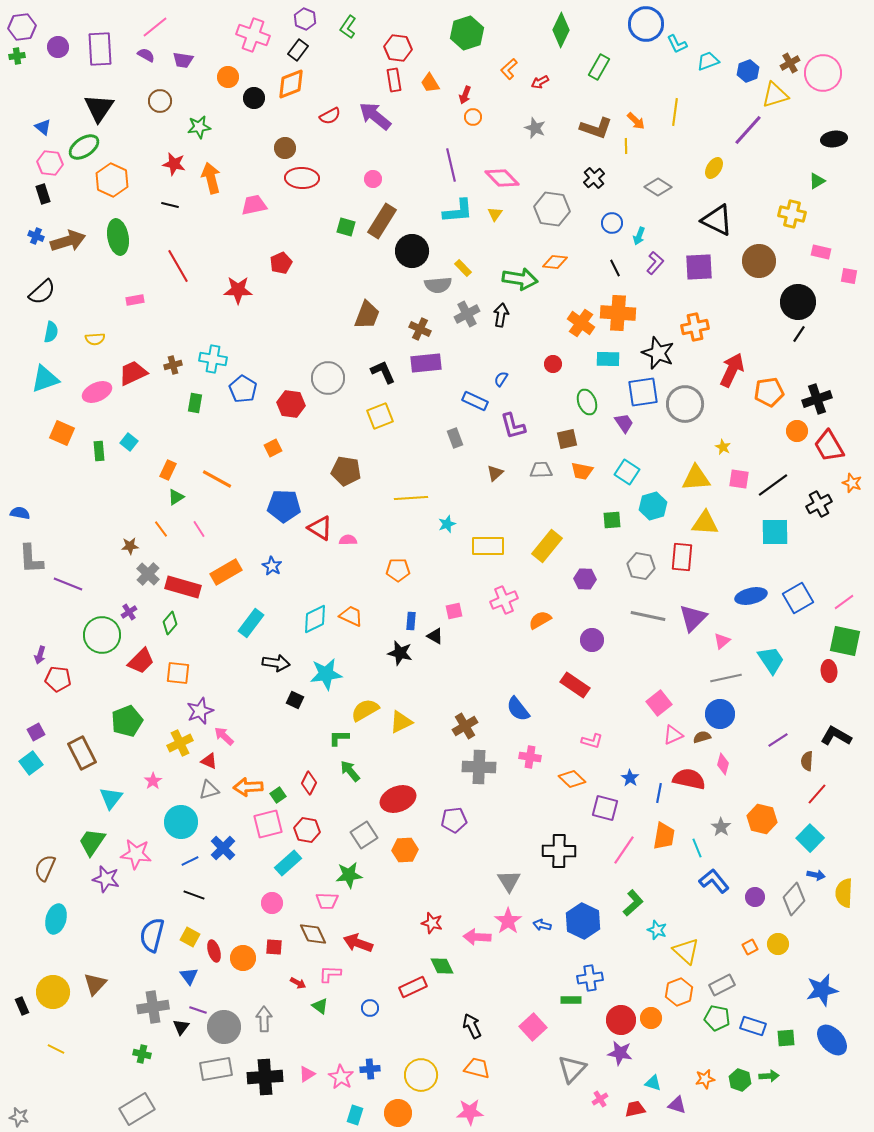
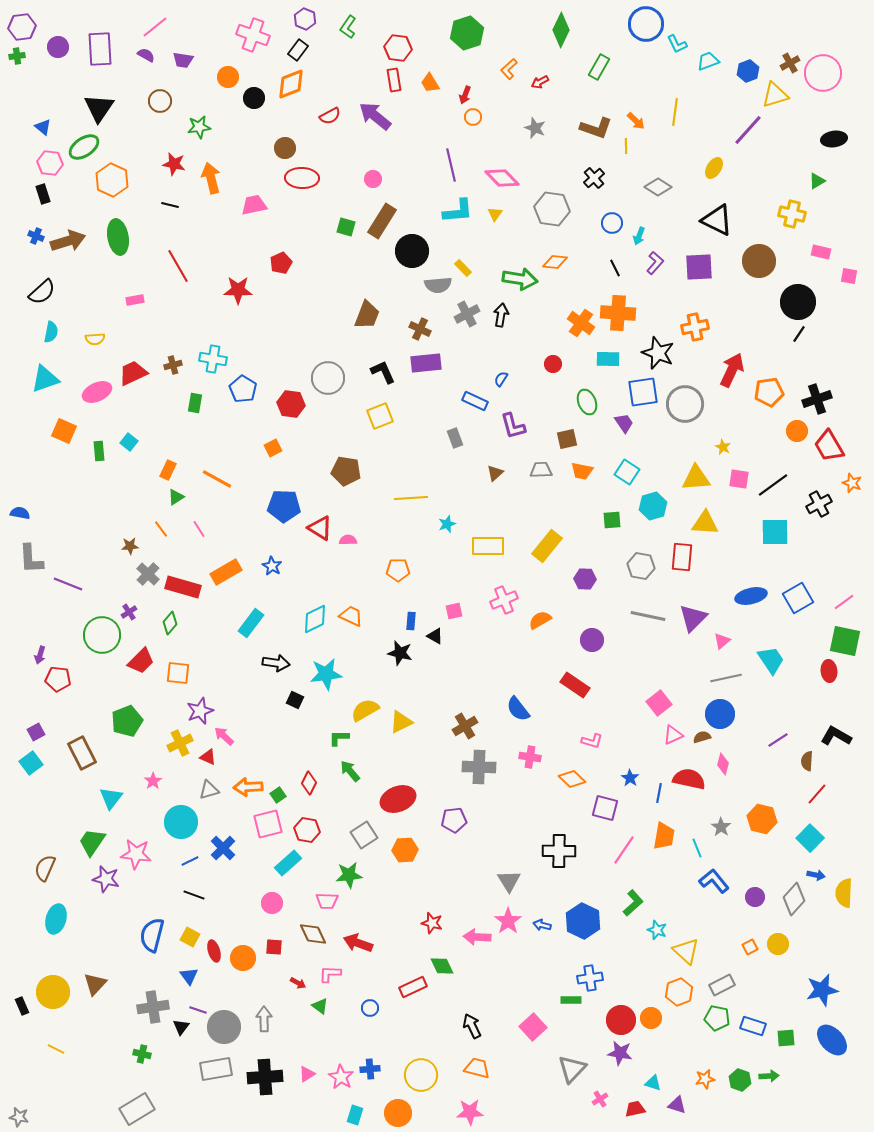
orange square at (62, 433): moved 2 px right, 2 px up
red triangle at (209, 761): moved 1 px left, 4 px up
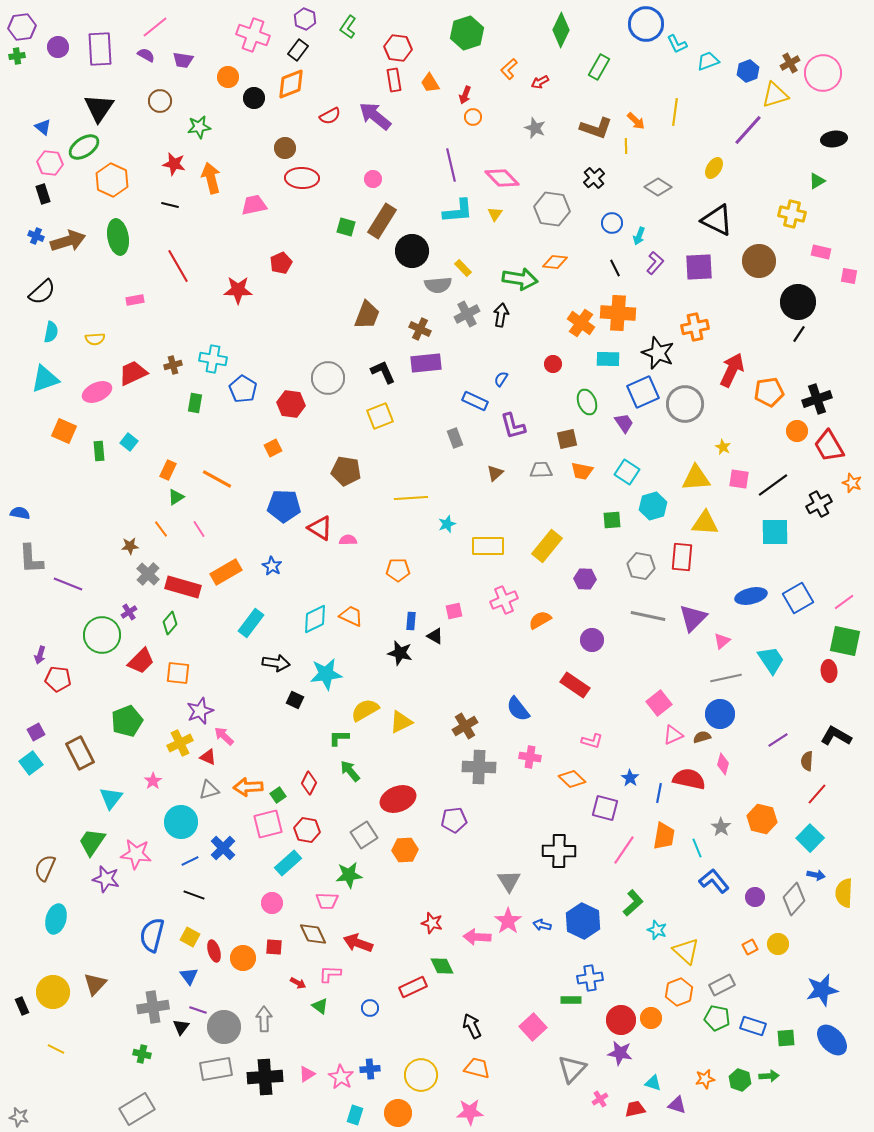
blue square at (643, 392): rotated 16 degrees counterclockwise
brown rectangle at (82, 753): moved 2 px left
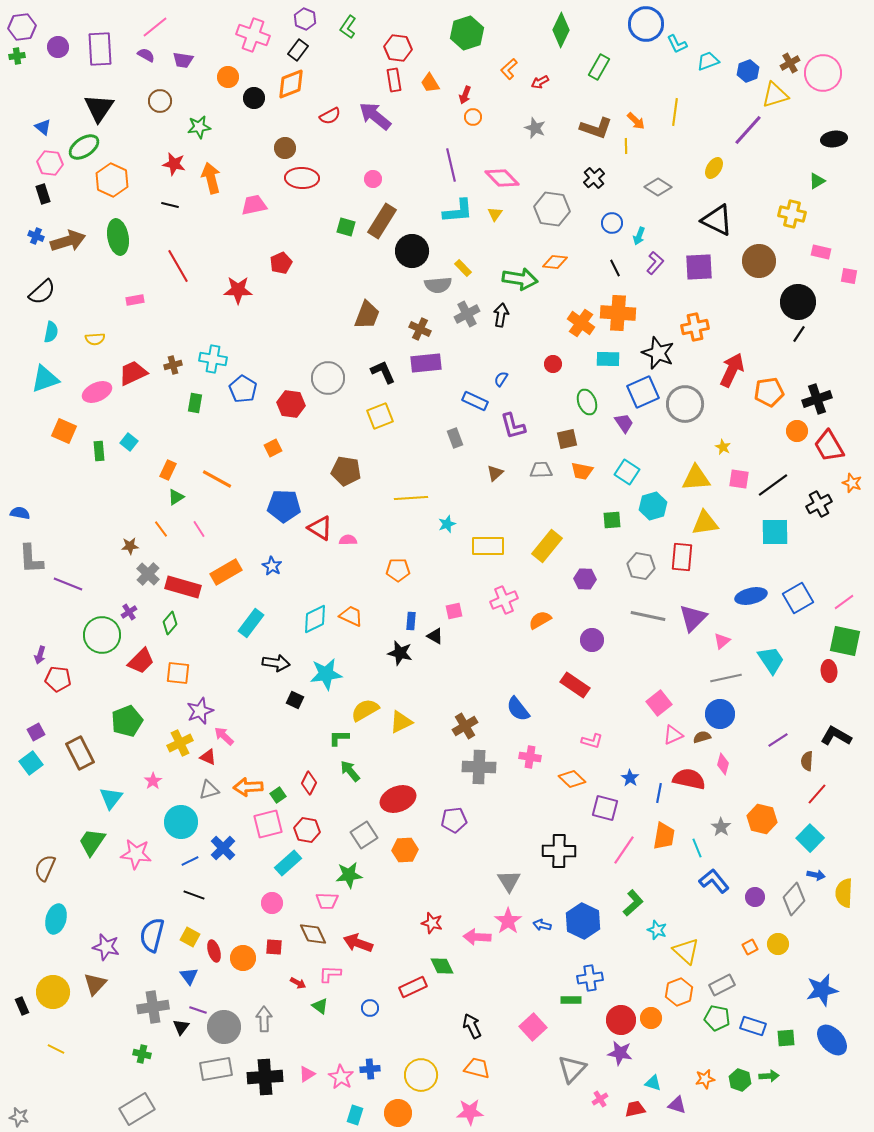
yellow triangle at (705, 523): rotated 12 degrees counterclockwise
purple star at (106, 879): moved 68 px down
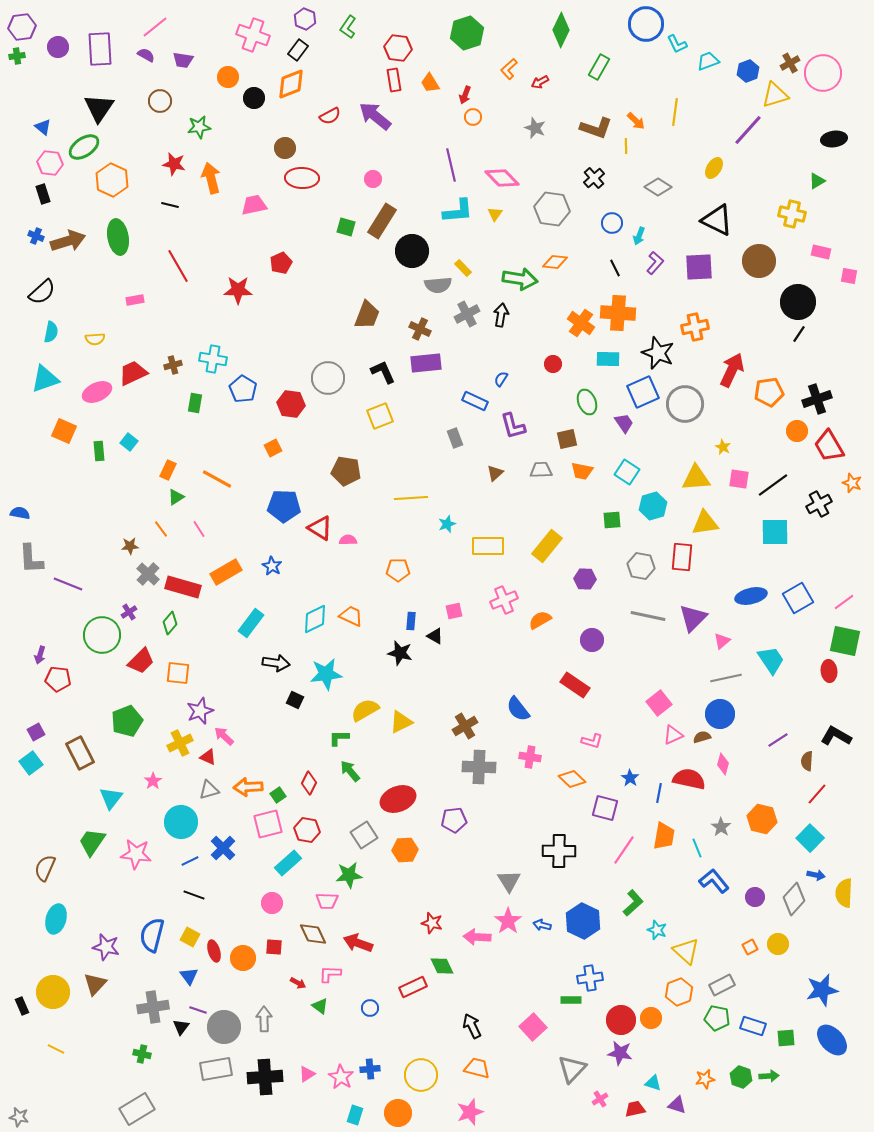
green hexagon at (740, 1080): moved 1 px right, 3 px up
pink star at (470, 1112): rotated 16 degrees counterclockwise
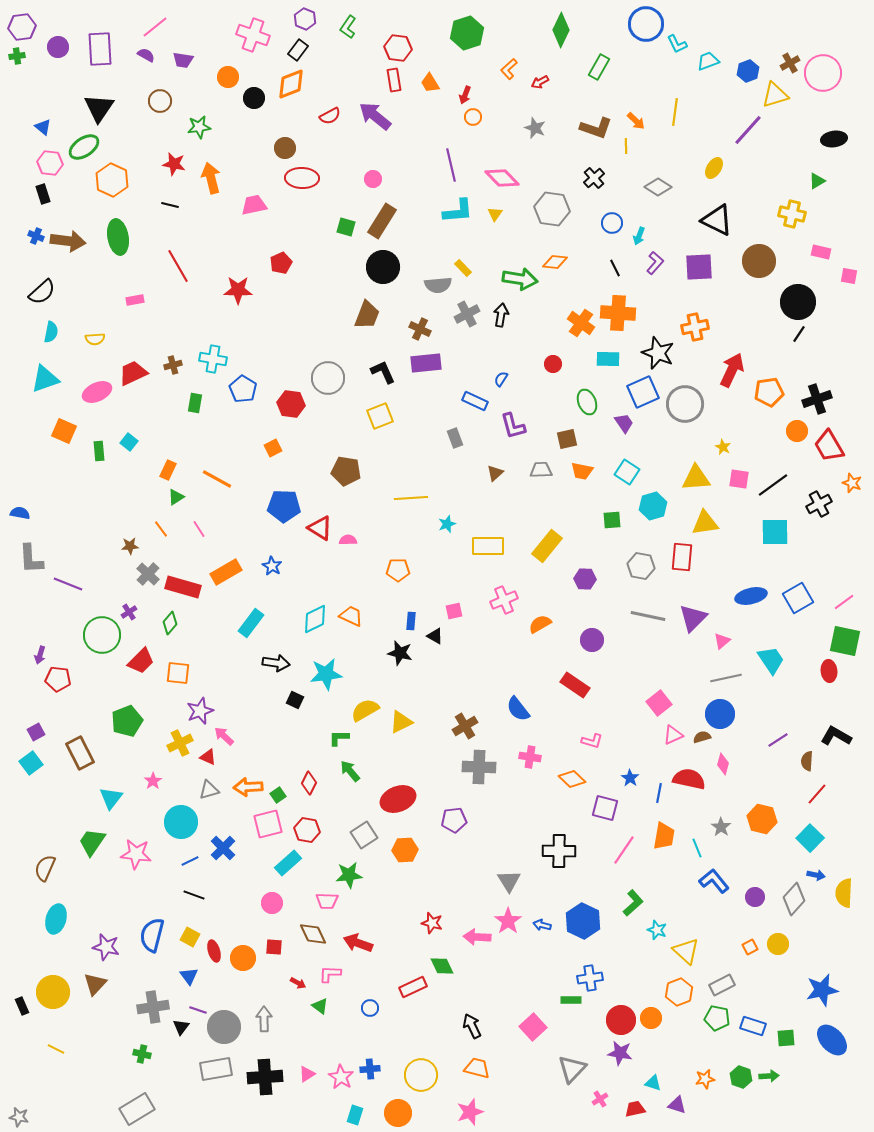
brown arrow at (68, 241): rotated 24 degrees clockwise
black circle at (412, 251): moved 29 px left, 16 px down
orange semicircle at (540, 620): moved 4 px down
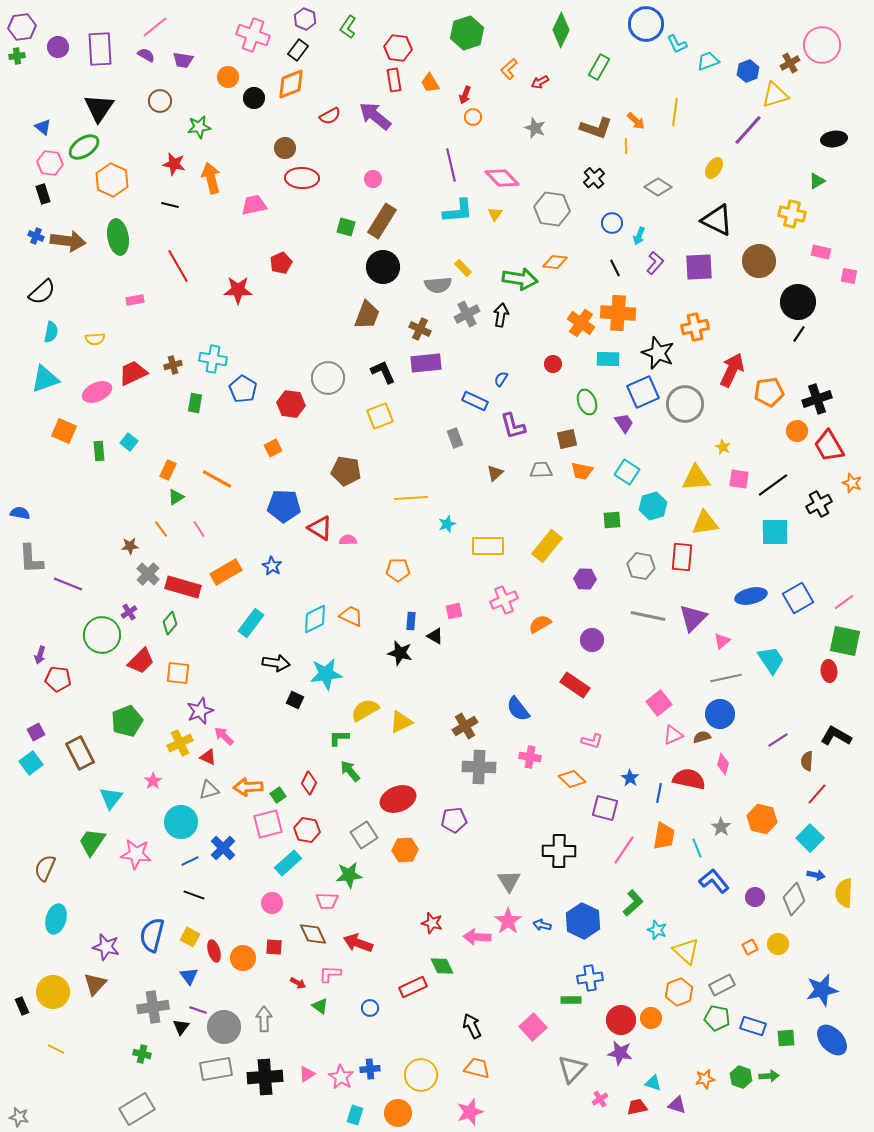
pink circle at (823, 73): moved 1 px left, 28 px up
red trapezoid at (635, 1109): moved 2 px right, 2 px up
